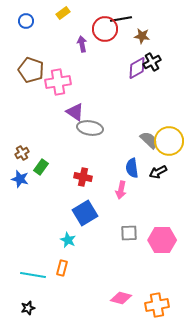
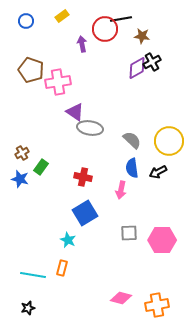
yellow rectangle: moved 1 px left, 3 px down
gray semicircle: moved 17 px left
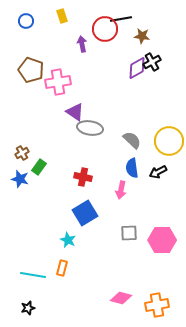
yellow rectangle: rotated 72 degrees counterclockwise
green rectangle: moved 2 px left
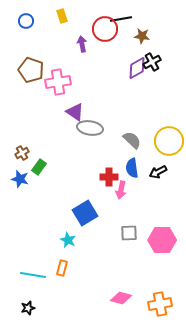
red cross: moved 26 px right; rotated 12 degrees counterclockwise
orange cross: moved 3 px right, 1 px up
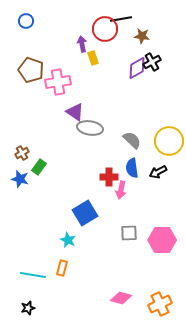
yellow rectangle: moved 31 px right, 42 px down
orange cross: rotated 15 degrees counterclockwise
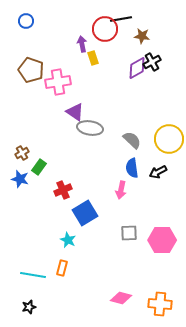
yellow circle: moved 2 px up
red cross: moved 46 px left, 13 px down; rotated 24 degrees counterclockwise
orange cross: rotated 30 degrees clockwise
black star: moved 1 px right, 1 px up
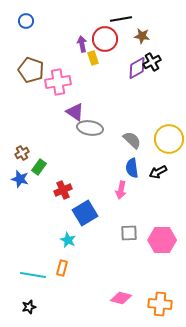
red circle: moved 10 px down
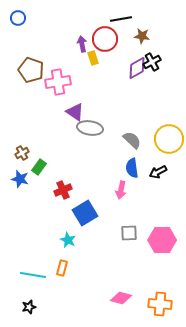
blue circle: moved 8 px left, 3 px up
